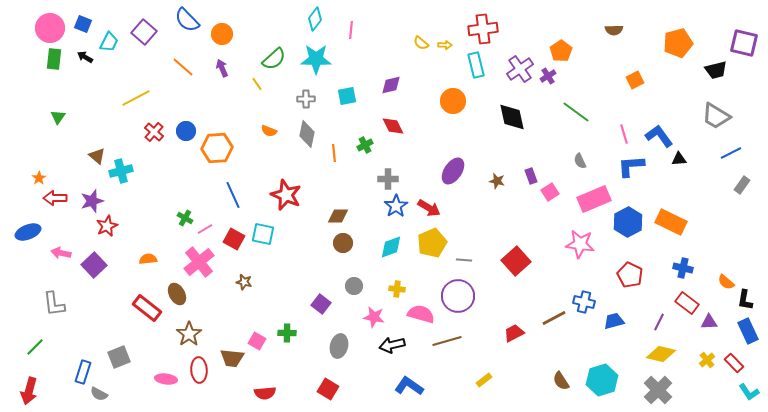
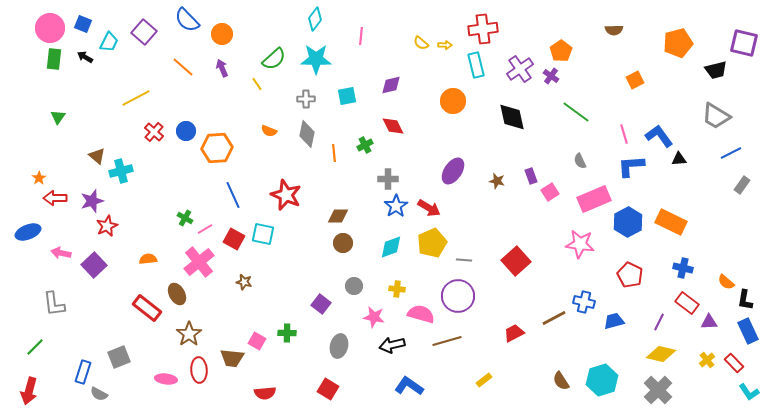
pink line at (351, 30): moved 10 px right, 6 px down
purple cross at (548, 76): moved 3 px right; rotated 21 degrees counterclockwise
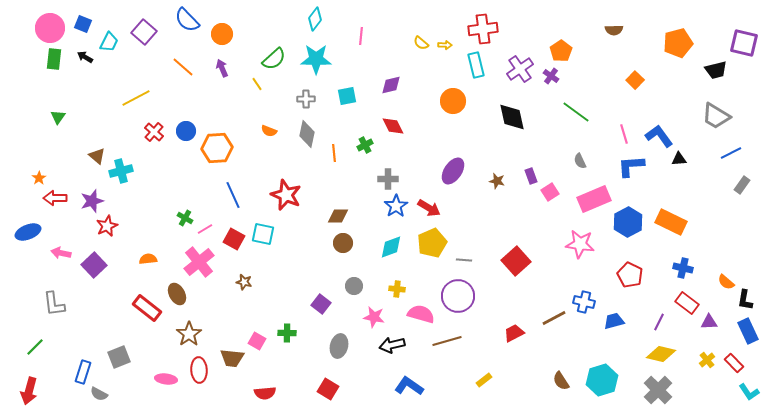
orange square at (635, 80): rotated 18 degrees counterclockwise
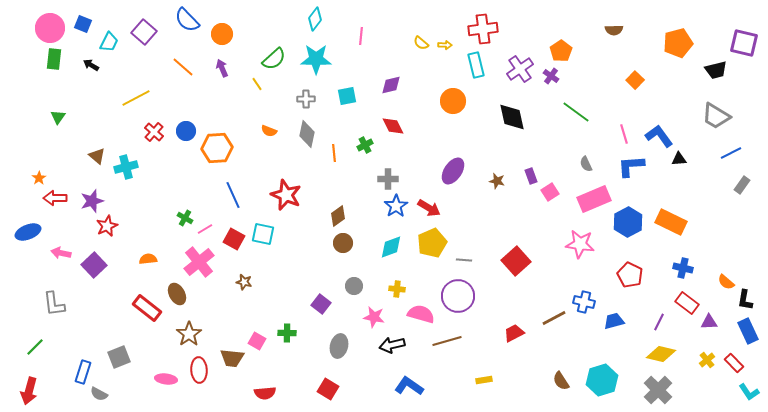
black arrow at (85, 57): moved 6 px right, 8 px down
gray semicircle at (580, 161): moved 6 px right, 3 px down
cyan cross at (121, 171): moved 5 px right, 4 px up
brown diamond at (338, 216): rotated 35 degrees counterclockwise
yellow rectangle at (484, 380): rotated 28 degrees clockwise
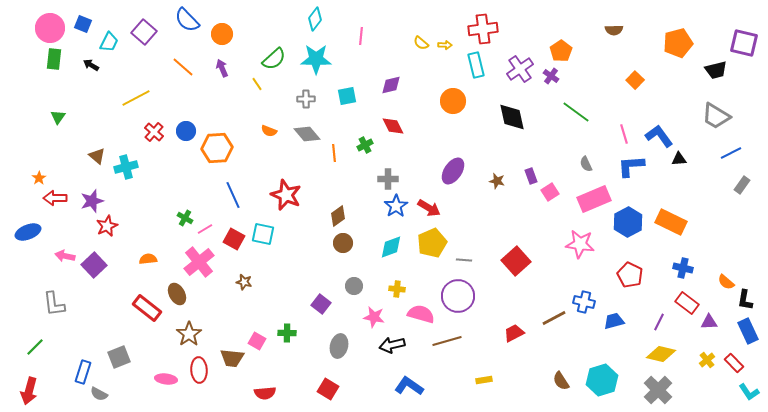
gray diamond at (307, 134): rotated 52 degrees counterclockwise
pink arrow at (61, 253): moved 4 px right, 3 px down
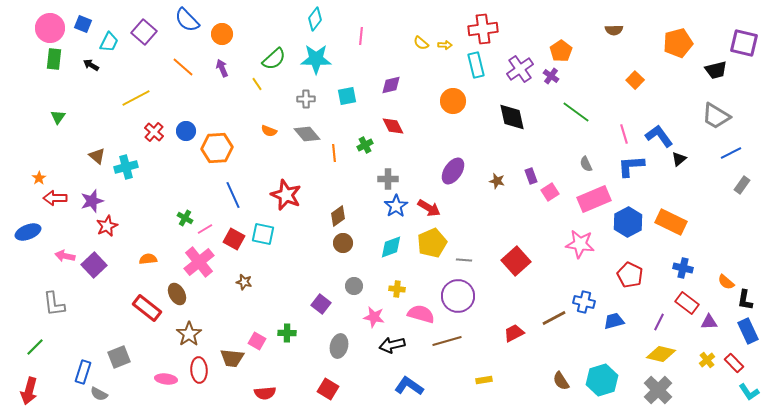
black triangle at (679, 159): rotated 35 degrees counterclockwise
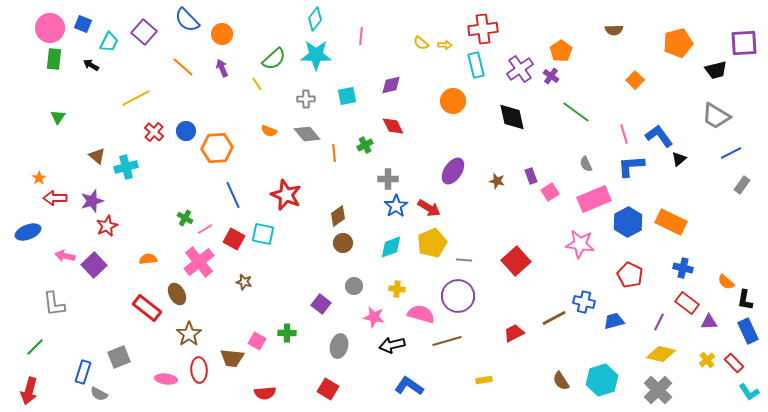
purple square at (744, 43): rotated 16 degrees counterclockwise
cyan star at (316, 59): moved 4 px up
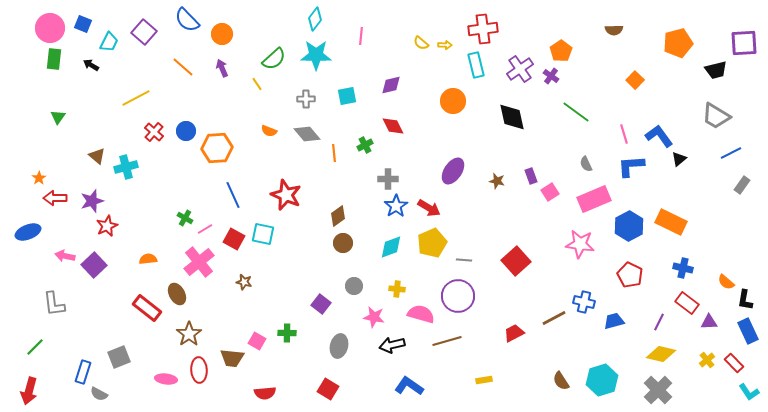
blue hexagon at (628, 222): moved 1 px right, 4 px down
